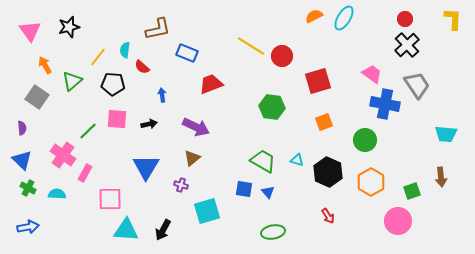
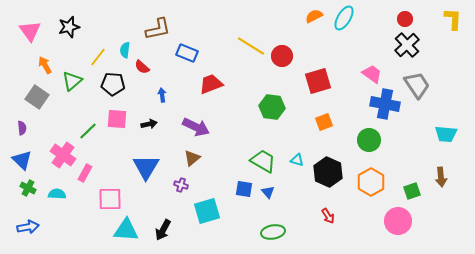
green circle at (365, 140): moved 4 px right
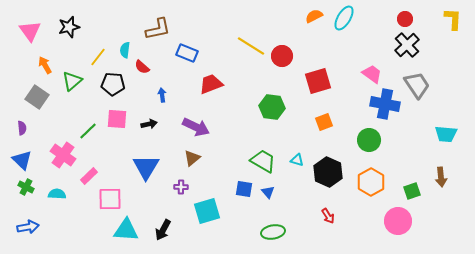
pink rectangle at (85, 173): moved 4 px right, 3 px down; rotated 18 degrees clockwise
purple cross at (181, 185): moved 2 px down; rotated 16 degrees counterclockwise
green cross at (28, 188): moved 2 px left, 1 px up
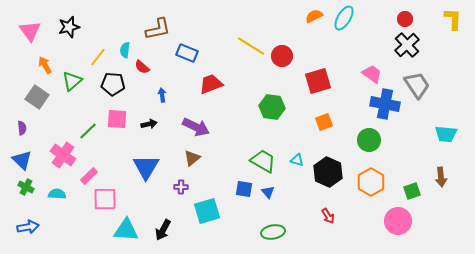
pink square at (110, 199): moved 5 px left
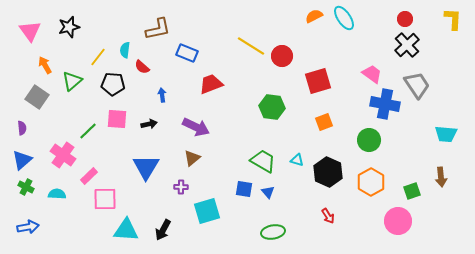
cyan ellipse at (344, 18): rotated 65 degrees counterclockwise
blue triangle at (22, 160): rotated 35 degrees clockwise
